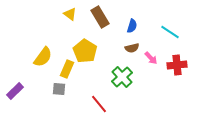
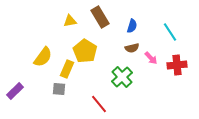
yellow triangle: moved 7 px down; rotated 48 degrees counterclockwise
cyan line: rotated 24 degrees clockwise
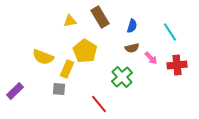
yellow semicircle: rotated 75 degrees clockwise
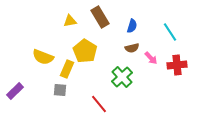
gray square: moved 1 px right, 1 px down
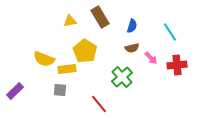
yellow semicircle: moved 1 px right, 2 px down
yellow rectangle: rotated 60 degrees clockwise
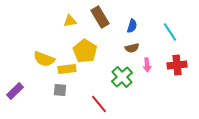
pink arrow: moved 4 px left, 7 px down; rotated 40 degrees clockwise
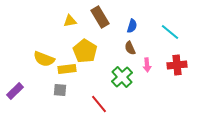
cyan line: rotated 18 degrees counterclockwise
brown semicircle: moved 2 px left; rotated 80 degrees clockwise
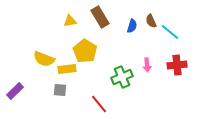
brown semicircle: moved 21 px right, 27 px up
green cross: rotated 20 degrees clockwise
